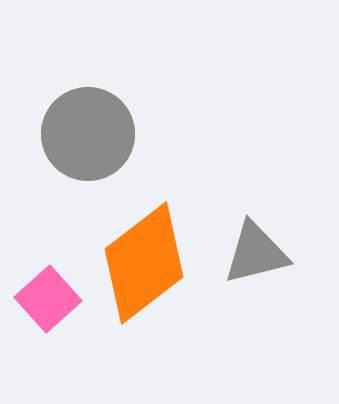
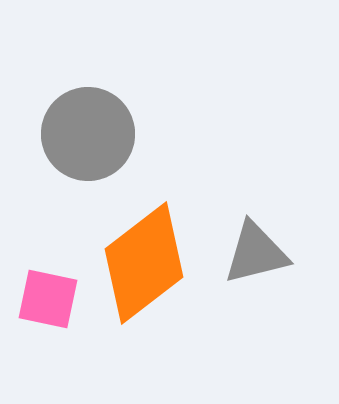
pink square: rotated 36 degrees counterclockwise
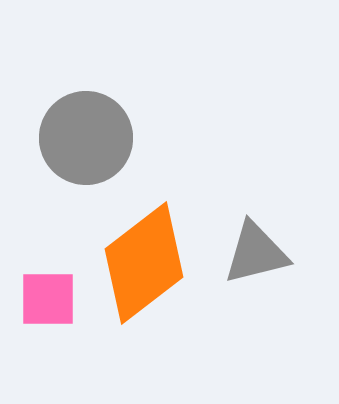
gray circle: moved 2 px left, 4 px down
pink square: rotated 12 degrees counterclockwise
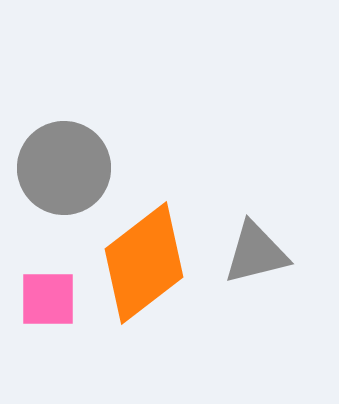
gray circle: moved 22 px left, 30 px down
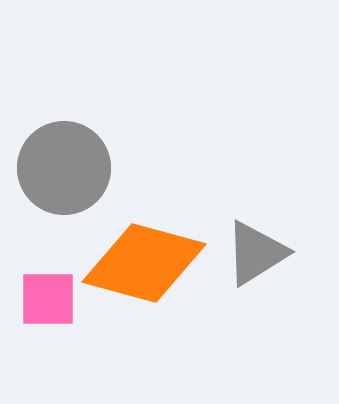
gray triangle: rotated 18 degrees counterclockwise
orange diamond: rotated 53 degrees clockwise
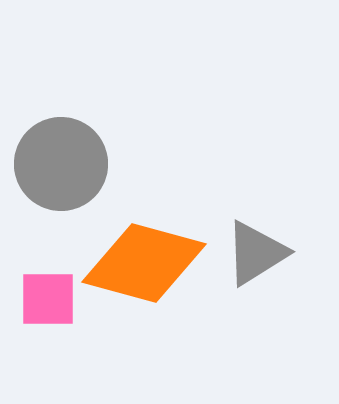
gray circle: moved 3 px left, 4 px up
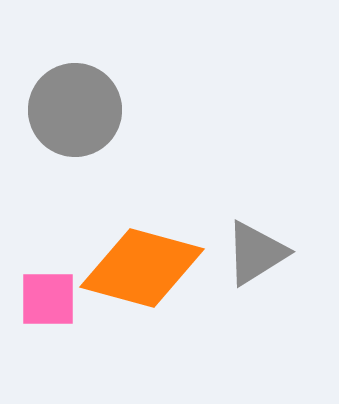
gray circle: moved 14 px right, 54 px up
orange diamond: moved 2 px left, 5 px down
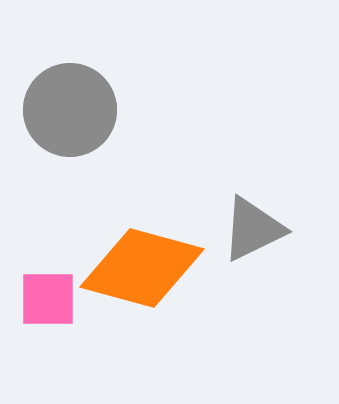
gray circle: moved 5 px left
gray triangle: moved 3 px left, 24 px up; rotated 6 degrees clockwise
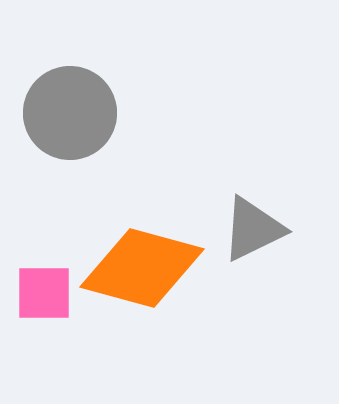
gray circle: moved 3 px down
pink square: moved 4 px left, 6 px up
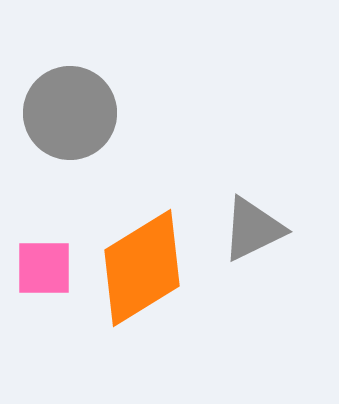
orange diamond: rotated 47 degrees counterclockwise
pink square: moved 25 px up
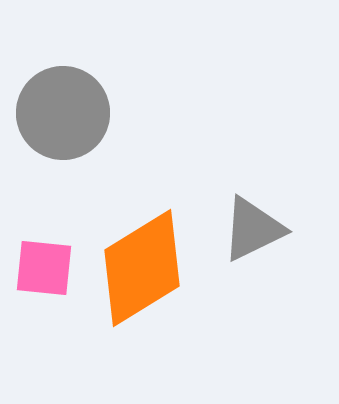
gray circle: moved 7 px left
pink square: rotated 6 degrees clockwise
